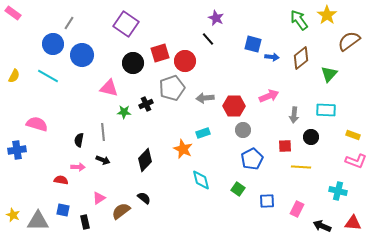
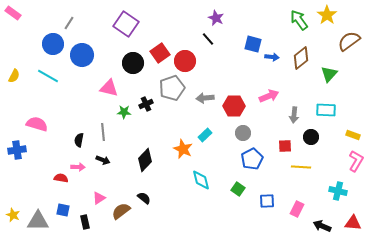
red square at (160, 53): rotated 18 degrees counterclockwise
gray circle at (243, 130): moved 3 px down
cyan rectangle at (203, 133): moved 2 px right, 2 px down; rotated 24 degrees counterclockwise
pink L-shape at (356, 161): rotated 80 degrees counterclockwise
red semicircle at (61, 180): moved 2 px up
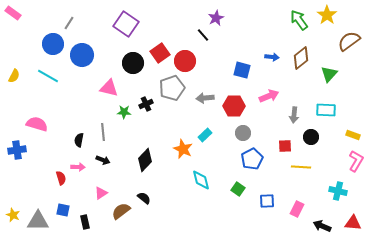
purple star at (216, 18): rotated 21 degrees clockwise
black line at (208, 39): moved 5 px left, 4 px up
blue square at (253, 44): moved 11 px left, 26 px down
red semicircle at (61, 178): rotated 64 degrees clockwise
pink triangle at (99, 198): moved 2 px right, 5 px up
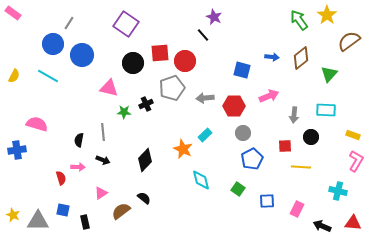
purple star at (216, 18): moved 2 px left, 1 px up; rotated 21 degrees counterclockwise
red square at (160, 53): rotated 30 degrees clockwise
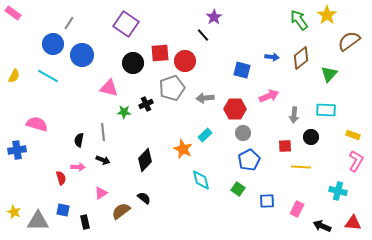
purple star at (214, 17): rotated 14 degrees clockwise
red hexagon at (234, 106): moved 1 px right, 3 px down
blue pentagon at (252, 159): moved 3 px left, 1 px down
yellow star at (13, 215): moved 1 px right, 3 px up
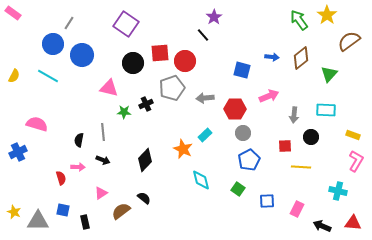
blue cross at (17, 150): moved 1 px right, 2 px down; rotated 18 degrees counterclockwise
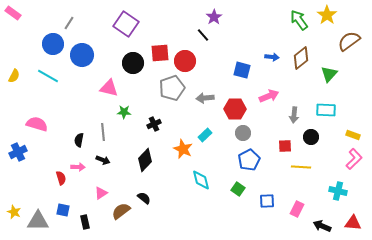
black cross at (146, 104): moved 8 px right, 20 px down
pink L-shape at (356, 161): moved 2 px left, 2 px up; rotated 15 degrees clockwise
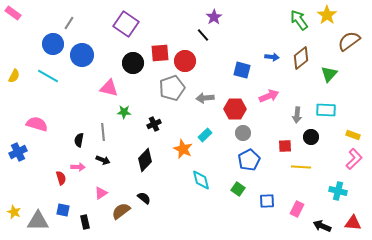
gray arrow at (294, 115): moved 3 px right
